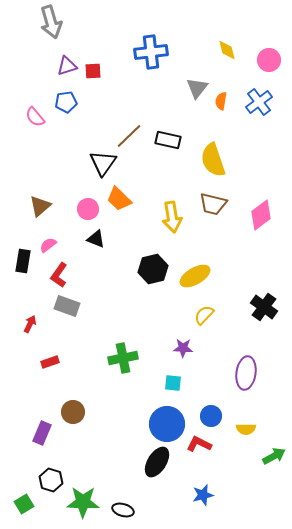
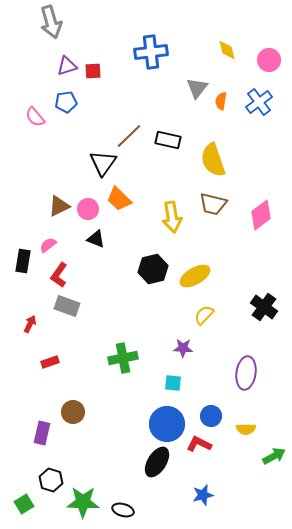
brown triangle at (40, 206): moved 19 px right; rotated 15 degrees clockwise
purple rectangle at (42, 433): rotated 10 degrees counterclockwise
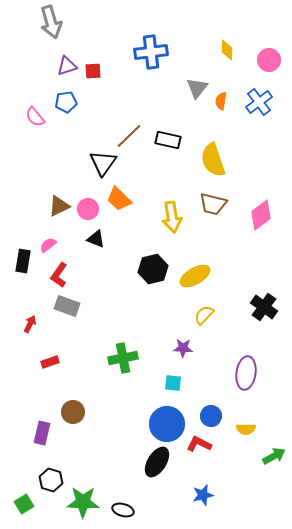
yellow diamond at (227, 50): rotated 15 degrees clockwise
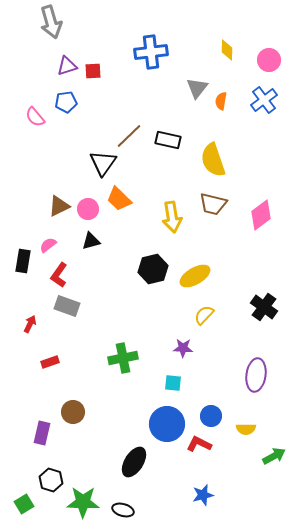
blue cross at (259, 102): moved 5 px right, 2 px up
black triangle at (96, 239): moved 5 px left, 2 px down; rotated 36 degrees counterclockwise
purple ellipse at (246, 373): moved 10 px right, 2 px down
black ellipse at (157, 462): moved 23 px left
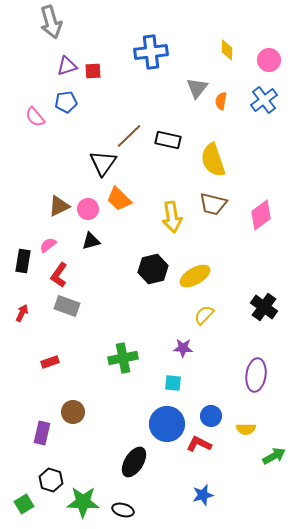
red arrow at (30, 324): moved 8 px left, 11 px up
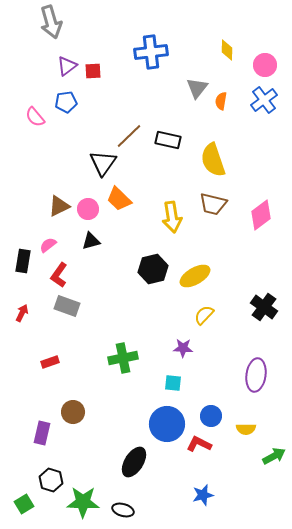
pink circle at (269, 60): moved 4 px left, 5 px down
purple triangle at (67, 66): rotated 20 degrees counterclockwise
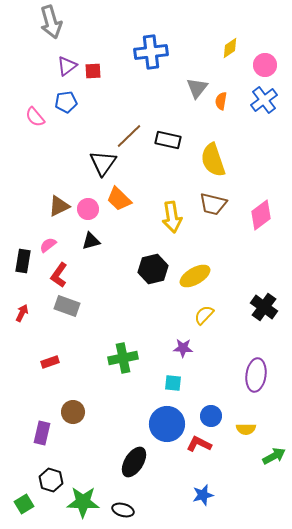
yellow diamond at (227, 50): moved 3 px right, 2 px up; rotated 55 degrees clockwise
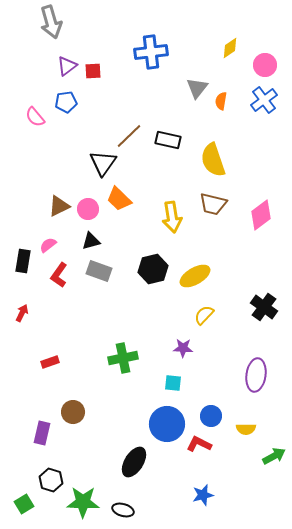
gray rectangle at (67, 306): moved 32 px right, 35 px up
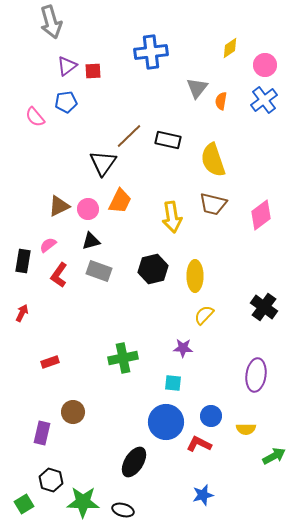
orange trapezoid at (119, 199): moved 1 px right, 2 px down; rotated 108 degrees counterclockwise
yellow ellipse at (195, 276): rotated 60 degrees counterclockwise
blue circle at (167, 424): moved 1 px left, 2 px up
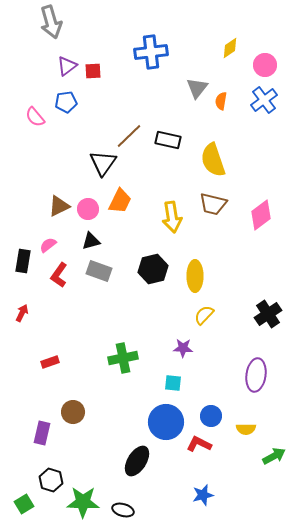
black cross at (264, 307): moved 4 px right, 7 px down; rotated 20 degrees clockwise
black ellipse at (134, 462): moved 3 px right, 1 px up
